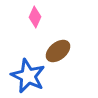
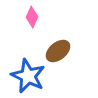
pink diamond: moved 3 px left
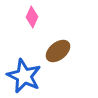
blue star: moved 4 px left
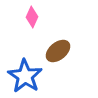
blue star: moved 1 px right; rotated 8 degrees clockwise
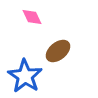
pink diamond: rotated 50 degrees counterclockwise
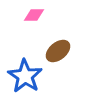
pink diamond: moved 2 px right, 2 px up; rotated 65 degrees counterclockwise
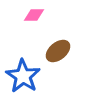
blue star: moved 2 px left
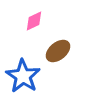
pink diamond: moved 6 px down; rotated 25 degrees counterclockwise
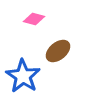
pink diamond: moved 2 px up; rotated 40 degrees clockwise
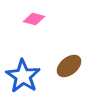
brown ellipse: moved 11 px right, 15 px down
